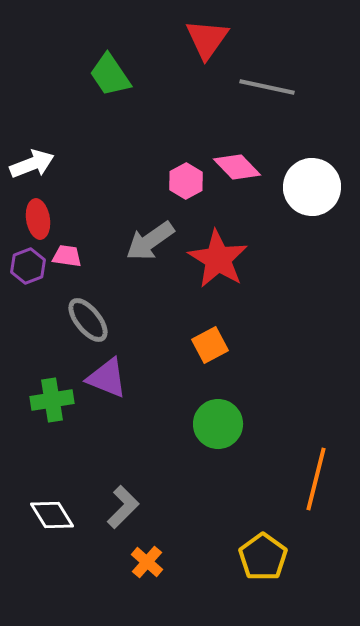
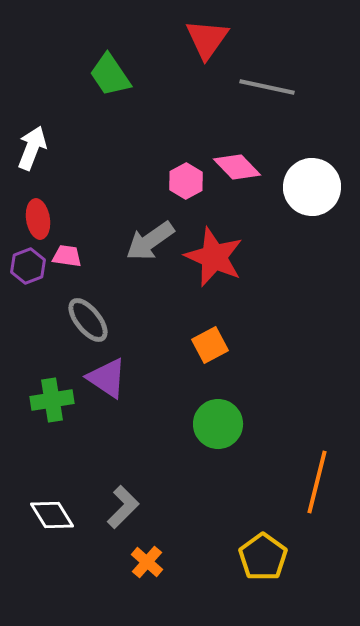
white arrow: moved 16 px up; rotated 48 degrees counterclockwise
red star: moved 4 px left, 2 px up; rotated 8 degrees counterclockwise
purple triangle: rotated 12 degrees clockwise
orange line: moved 1 px right, 3 px down
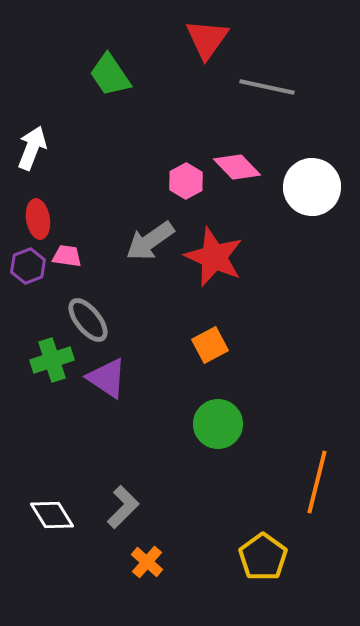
green cross: moved 40 px up; rotated 9 degrees counterclockwise
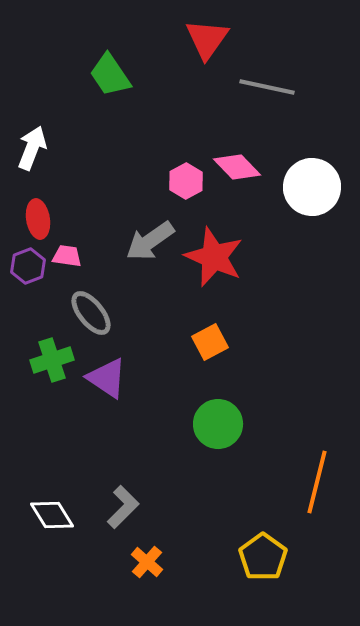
gray ellipse: moved 3 px right, 7 px up
orange square: moved 3 px up
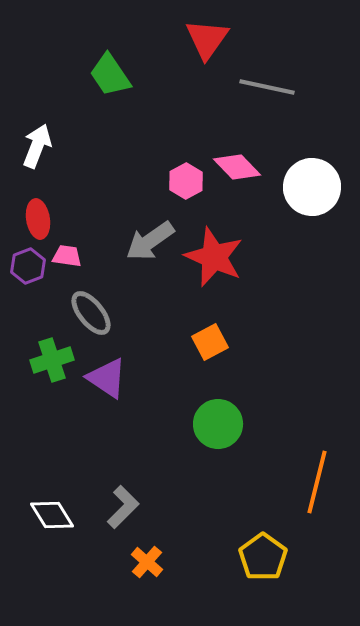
white arrow: moved 5 px right, 2 px up
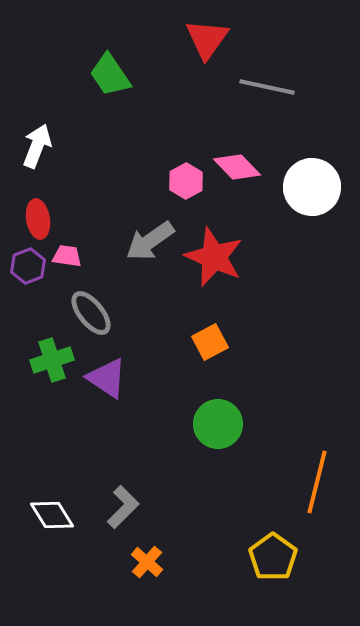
yellow pentagon: moved 10 px right
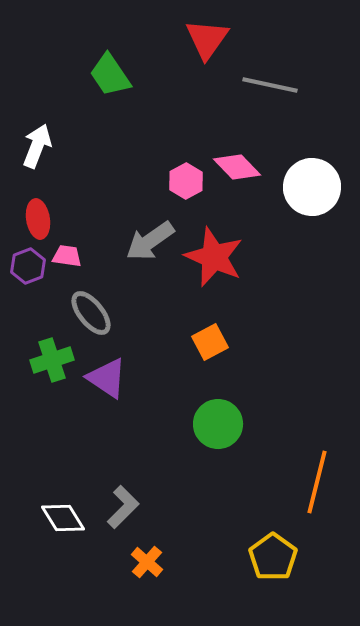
gray line: moved 3 px right, 2 px up
white diamond: moved 11 px right, 3 px down
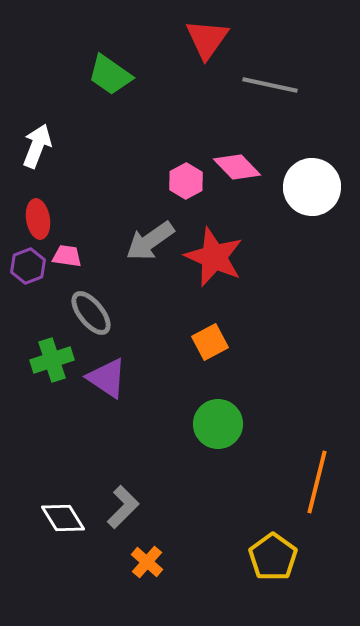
green trapezoid: rotated 21 degrees counterclockwise
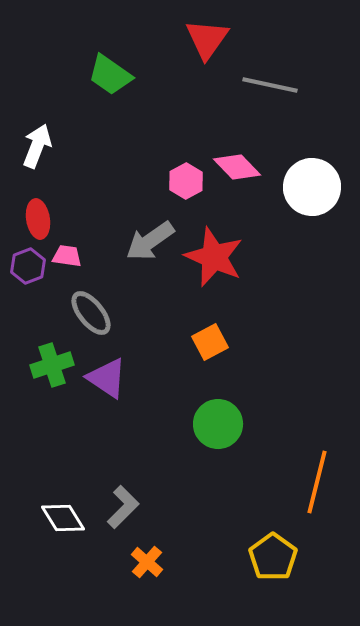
green cross: moved 5 px down
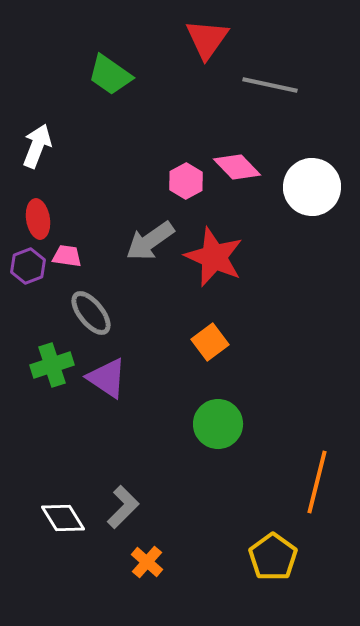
orange square: rotated 9 degrees counterclockwise
